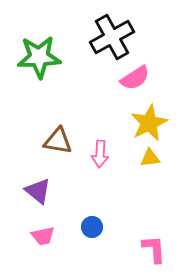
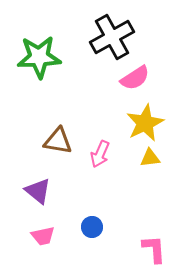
yellow star: moved 4 px left
pink arrow: rotated 20 degrees clockwise
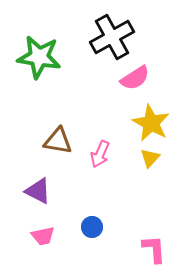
green star: rotated 12 degrees clockwise
yellow star: moved 6 px right; rotated 18 degrees counterclockwise
yellow triangle: rotated 40 degrees counterclockwise
purple triangle: rotated 12 degrees counterclockwise
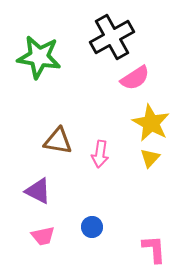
pink arrow: rotated 16 degrees counterclockwise
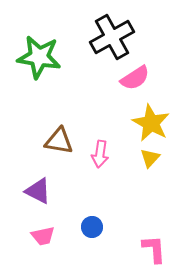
brown triangle: moved 1 px right
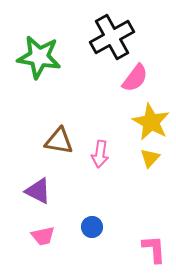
pink semicircle: rotated 20 degrees counterclockwise
yellow star: moved 1 px up
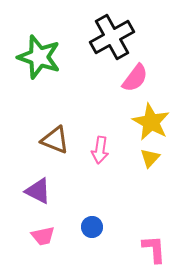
green star: rotated 9 degrees clockwise
brown triangle: moved 4 px left, 1 px up; rotated 12 degrees clockwise
pink arrow: moved 4 px up
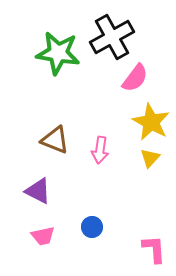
green star: moved 19 px right, 4 px up; rotated 9 degrees counterclockwise
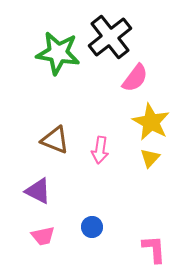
black cross: moved 2 px left; rotated 9 degrees counterclockwise
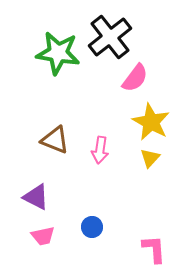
purple triangle: moved 2 px left, 6 px down
